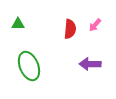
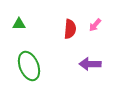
green triangle: moved 1 px right
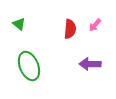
green triangle: rotated 40 degrees clockwise
